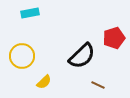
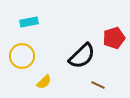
cyan rectangle: moved 1 px left, 9 px down
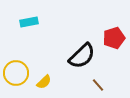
yellow circle: moved 6 px left, 17 px down
brown line: rotated 24 degrees clockwise
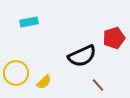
black semicircle: rotated 20 degrees clockwise
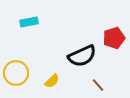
yellow semicircle: moved 8 px right, 1 px up
